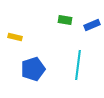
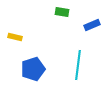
green rectangle: moved 3 px left, 8 px up
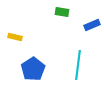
blue pentagon: rotated 15 degrees counterclockwise
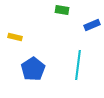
green rectangle: moved 2 px up
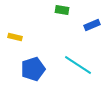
cyan line: rotated 64 degrees counterclockwise
blue pentagon: rotated 15 degrees clockwise
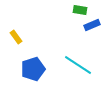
green rectangle: moved 18 px right
yellow rectangle: moved 1 px right; rotated 40 degrees clockwise
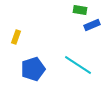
yellow rectangle: rotated 56 degrees clockwise
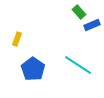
green rectangle: moved 1 px left, 2 px down; rotated 40 degrees clockwise
yellow rectangle: moved 1 px right, 2 px down
blue pentagon: rotated 20 degrees counterclockwise
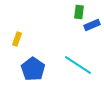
green rectangle: rotated 48 degrees clockwise
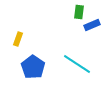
yellow rectangle: moved 1 px right
cyan line: moved 1 px left, 1 px up
blue pentagon: moved 2 px up
